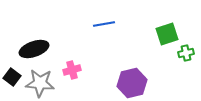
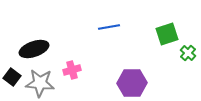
blue line: moved 5 px right, 3 px down
green cross: moved 2 px right; rotated 35 degrees counterclockwise
purple hexagon: rotated 12 degrees clockwise
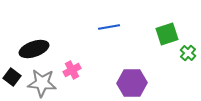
pink cross: rotated 12 degrees counterclockwise
gray star: moved 2 px right
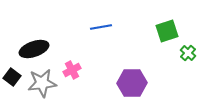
blue line: moved 8 px left
green square: moved 3 px up
gray star: rotated 12 degrees counterclockwise
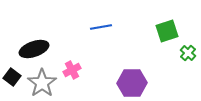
gray star: rotated 28 degrees counterclockwise
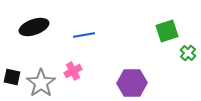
blue line: moved 17 px left, 8 px down
black ellipse: moved 22 px up
pink cross: moved 1 px right, 1 px down
black square: rotated 24 degrees counterclockwise
gray star: moved 1 px left
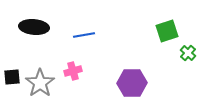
black ellipse: rotated 24 degrees clockwise
pink cross: rotated 12 degrees clockwise
black square: rotated 18 degrees counterclockwise
gray star: moved 1 px left
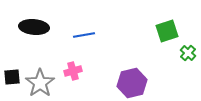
purple hexagon: rotated 12 degrees counterclockwise
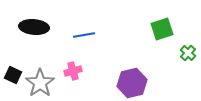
green square: moved 5 px left, 2 px up
black square: moved 1 px right, 2 px up; rotated 30 degrees clockwise
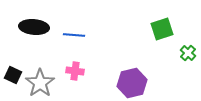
blue line: moved 10 px left; rotated 15 degrees clockwise
pink cross: moved 2 px right; rotated 24 degrees clockwise
